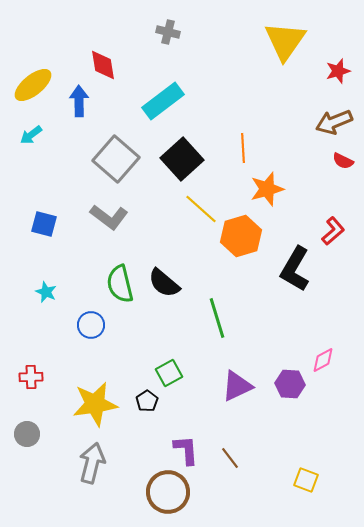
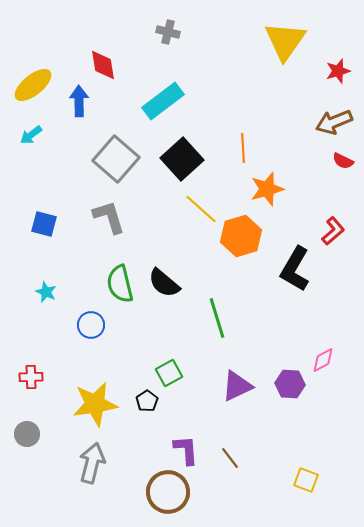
gray L-shape: rotated 144 degrees counterclockwise
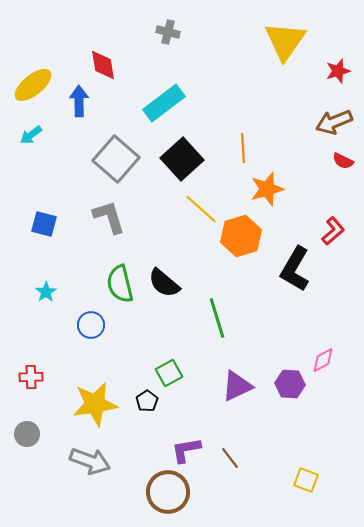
cyan rectangle: moved 1 px right, 2 px down
cyan star: rotated 15 degrees clockwise
purple L-shape: rotated 96 degrees counterclockwise
gray arrow: moved 2 px left, 2 px up; rotated 96 degrees clockwise
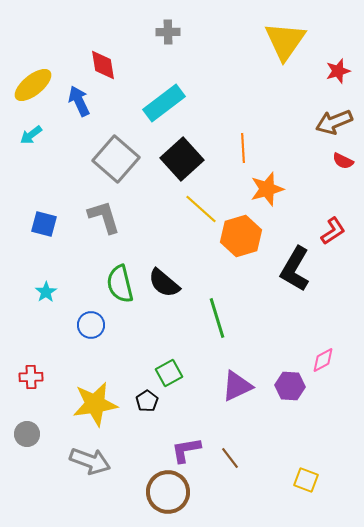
gray cross: rotated 15 degrees counterclockwise
blue arrow: rotated 24 degrees counterclockwise
gray L-shape: moved 5 px left
red L-shape: rotated 8 degrees clockwise
purple hexagon: moved 2 px down
